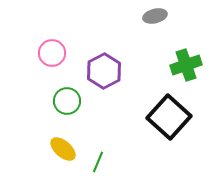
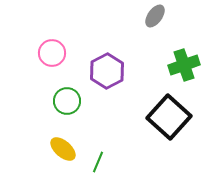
gray ellipse: rotated 40 degrees counterclockwise
green cross: moved 2 px left
purple hexagon: moved 3 px right
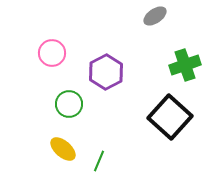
gray ellipse: rotated 20 degrees clockwise
green cross: moved 1 px right
purple hexagon: moved 1 px left, 1 px down
green circle: moved 2 px right, 3 px down
black square: moved 1 px right
green line: moved 1 px right, 1 px up
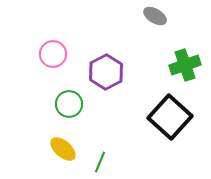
gray ellipse: rotated 65 degrees clockwise
pink circle: moved 1 px right, 1 px down
green line: moved 1 px right, 1 px down
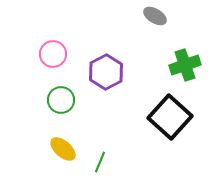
green circle: moved 8 px left, 4 px up
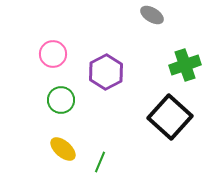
gray ellipse: moved 3 px left, 1 px up
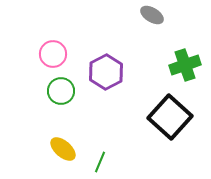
green circle: moved 9 px up
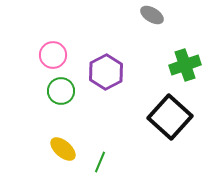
pink circle: moved 1 px down
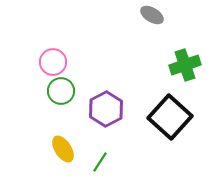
pink circle: moved 7 px down
purple hexagon: moved 37 px down
yellow ellipse: rotated 16 degrees clockwise
green line: rotated 10 degrees clockwise
